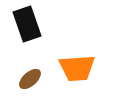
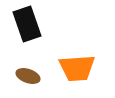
brown ellipse: moved 2 px left, 3 px up; rotated 60 degrees clockwise
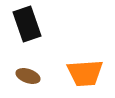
orange trapezoid: moved 8 px right, 5 px down
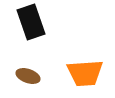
black rectangle: moved 4 px right, 2 px up
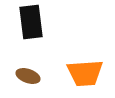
black rectangle: rotated 12 degrees clockwise
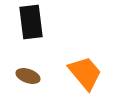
orange trapezoid: rotated 126 degrees counterclockwise
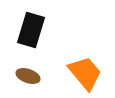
black rectangle: moved 8 px down; rotated 24 degrees clockwise
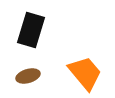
brown ellipse: rotated 35 degrees counterclockwise
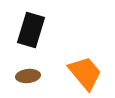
brown ellipse: rotated 10 degrees clockwise
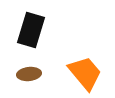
brown ellipse: moved 1 px right, 2 px up
